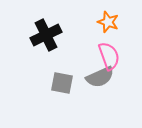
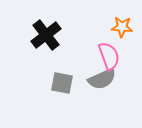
orange star: moved 14 px right, 5 px down; rotated 15 degrees counterclockwise
black cross: rotated 12 degrees counterclockwise
gray semicircle: moved 2 px right, 2 px down
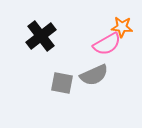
black cross: moved 5 px left, 1 px down
pink semicircle: moved 2 px left, 12 px up; rotated 80 degrees clockwise
gray semicircle: moved 8 px left, 4 px up
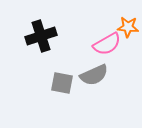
orange star: moved 6 px right
black cross: rotated 20 degrees clockwise
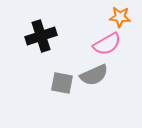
orange star: moved 8 px left, 10 px up
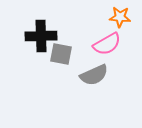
black cross: rotated 16 degrees clockwise
gray square: moved 1 px left, 29 px up
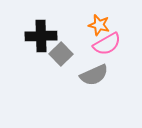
orange star: moved 21 px left, 8 px down; rotated 10 degrees clockwise
gray square: rotated 35 degrees clockwise
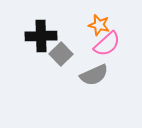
pink semicircle: rotated 12 degrees counterclockwise
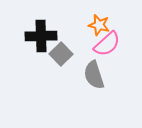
gray semicircle: rotated 96 degrees clockwise
